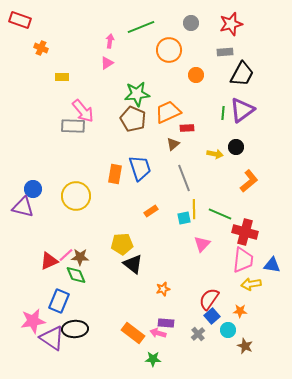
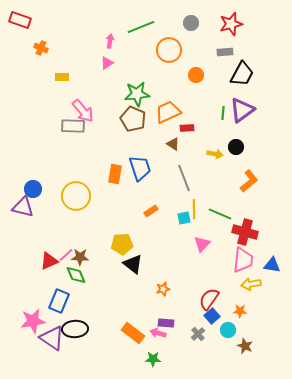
brown triangle at (173, 144): rotated 48 degrees counterclockwise
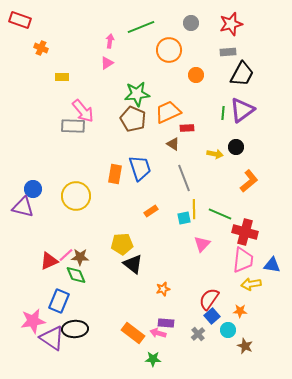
gray rectangle at (225, 52): moved 3 px right
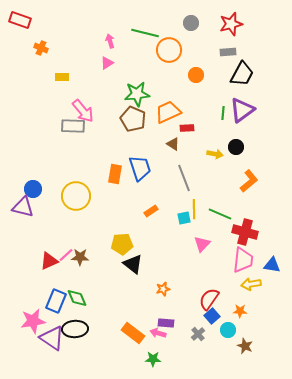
green line at (141, 27): moved 4 px right, 6 px down; rotated 36 degrees clockwise
pink arrow at (110, 41): rotated 24 degrees counterclockwise
green diamond at (76, 275): moved 1 px right, 23 px down
blue rectangle at (59, 301): moved 3 px left
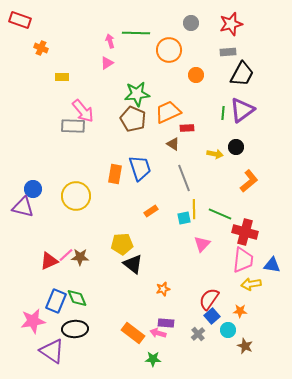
green line at (145, 33): moved 9 px left; rotated 12 degrees counterclockwise
purple triangle at (52, 338): moved 13 px down
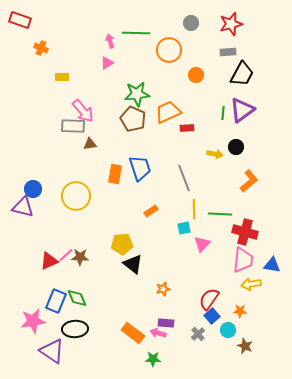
brown triangle at (173, 144): moved 83 px left; rotated 40 degrees counterclockwise
green line at (220, 214): rotated 20 degrees counterclockwise
cyan square at (184, 218): moved 10 px down
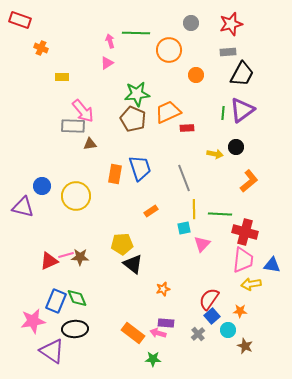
blue circle at (33, 189): moved 9 px right, 3 px up
pink line at (66, 255): rotated 28 degrees clockwise
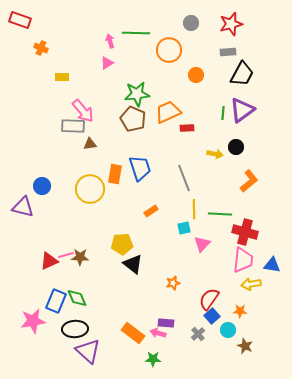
yellow circle at (76, 196): moved 14 px right, 7 px up
orange star at (163, 289): moved 10 px right, 6 px up
purple triangle at (52, 351): moved 36 px right; rotated 8 degrees clockwise
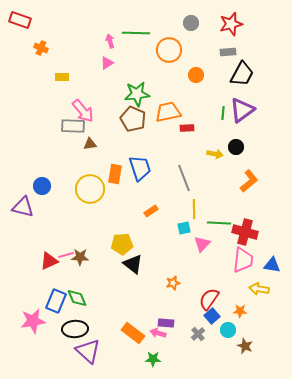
orange trapezoid at (168, 112): rotated 12 degrees clockwise
green line at (220, 214): moved 1 px left, 9 px down
yellow arrow at (251, 284): moved 8 px right, 5 px down; rotated 18 degrees clockwise
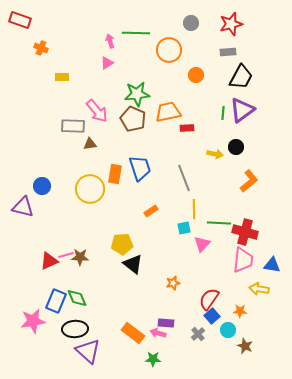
black trapezoid at (242, 74): moved 1 px left, 3 px down
pink arrow at (83, 111): moved 14 px right
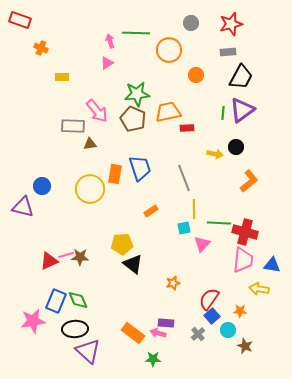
green diamond at (77, 298): moved 1 px right, 2 px down
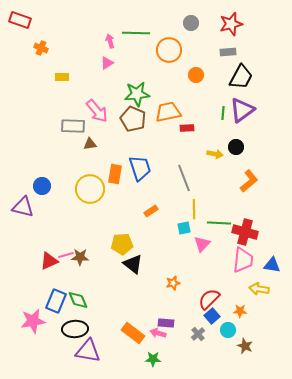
red semicircle at (209, 299): rotated 10 degrees clockwise
purple triangle at (88, 351): rotated 32 degrees counterclockwise
